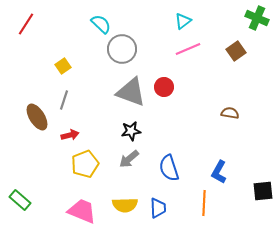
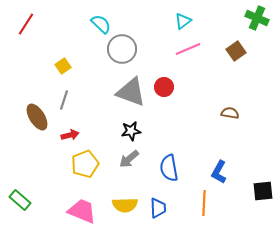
blue semicircle: rotated 8 degrees clockwise
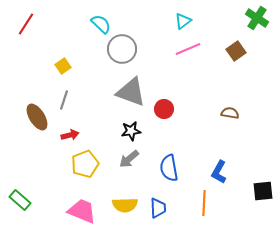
green cross: rotated 10 degrees clockwise
red circle: moved 22 px down
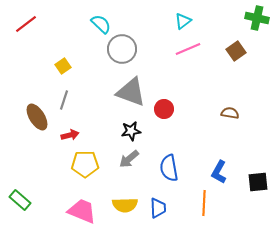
green cross: rotated 20 degrees counterclockwise
red line: rotated 20 degrees clockwise
yellow pentagon: rotated 20 degrees clockwise
black square: moved 5 px left, 9 px up
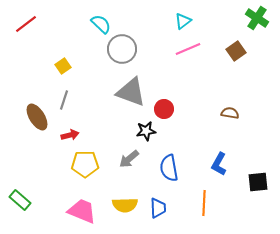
green cross: rotated 20 degrees clockwise
black star: moved 15 px right
blue L-shape: moved 8 px up
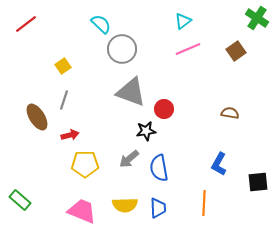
blue semicircle: moved 10 px left
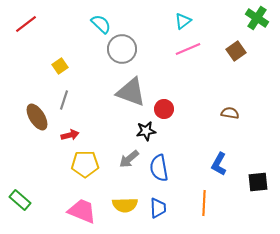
yellow square: moved 3 px left
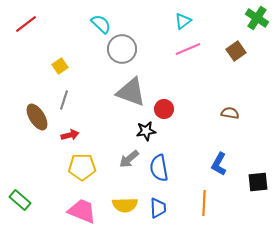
yellow pentagon: moved 3 px left, 3 px down
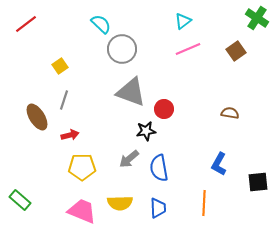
yellow semicircle: moved 5 px left, 2 px up
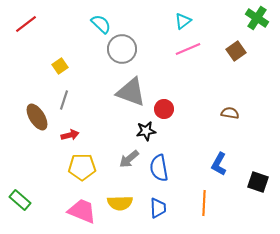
black square: rotated 25 degrees clockwise
